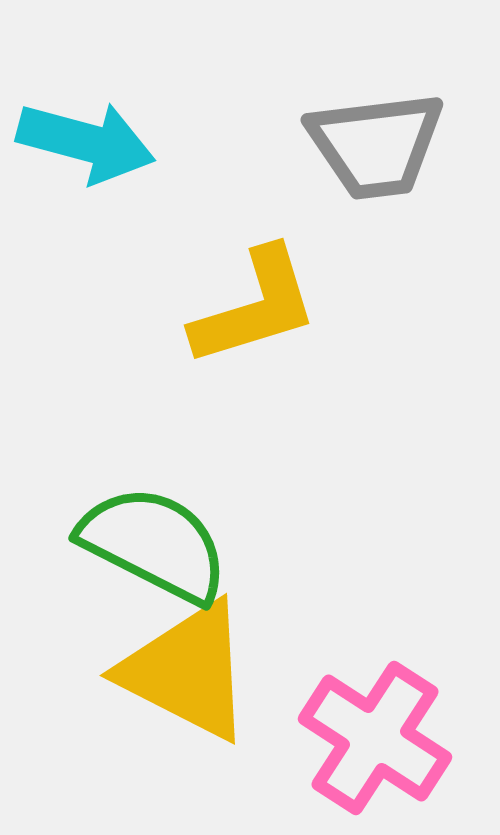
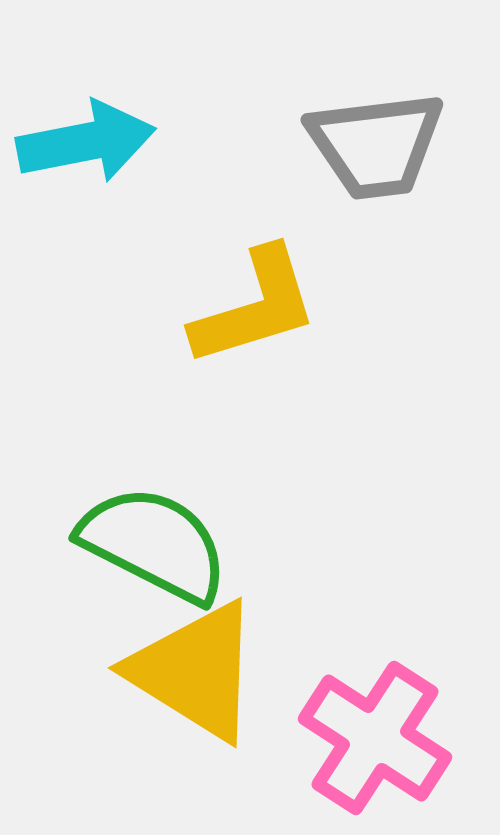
cyan arrow: rotated 26 degrees counterclockwise
yellow triangle: moved 8 px right; rotated 5 degrees clockwise
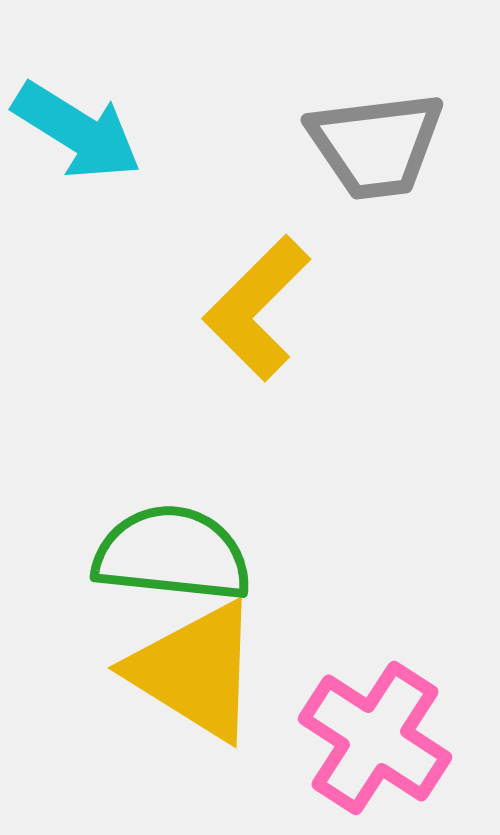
cyan arrow: moved 9 px left, 11 px up; rotated 43 degrees clockwise
yellow L-shape: moved 2 px right, 1 px down; rotated 152 degrees clockwise
green semicircle: moved 18 px right, 10 px down; rotated 21 degrees counterclockwise
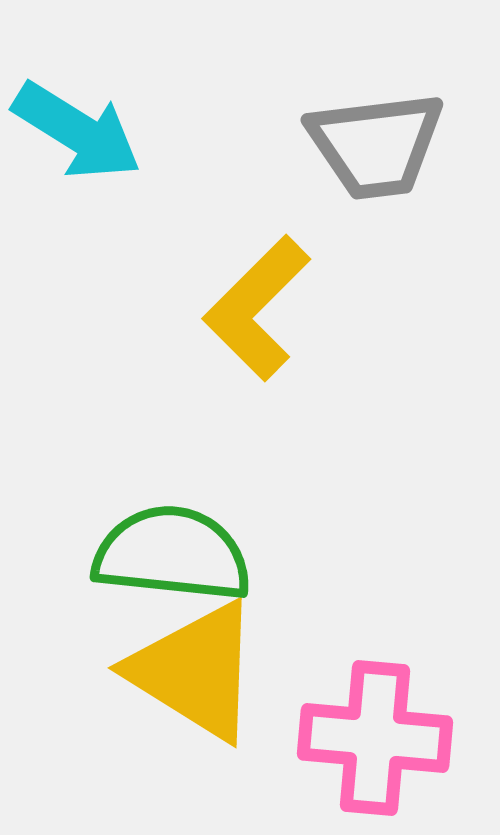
pink cross: rotated 28 degrees counterclockwise
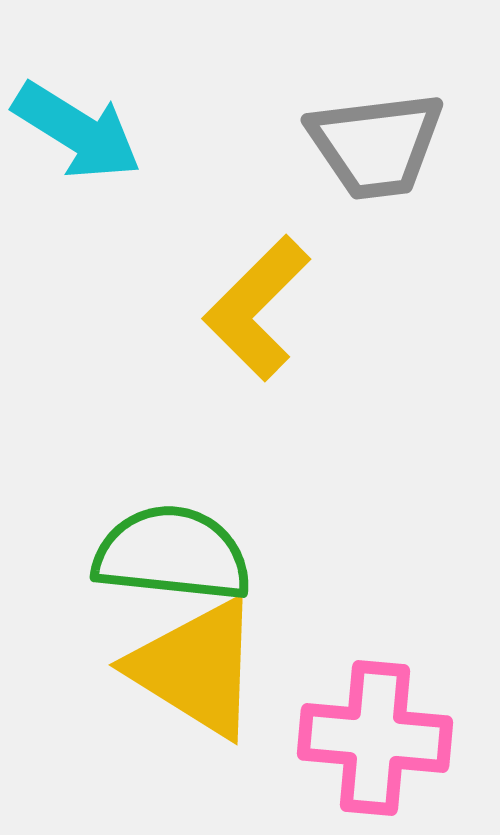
yellow triangle: moved 1 px right, 3 px up
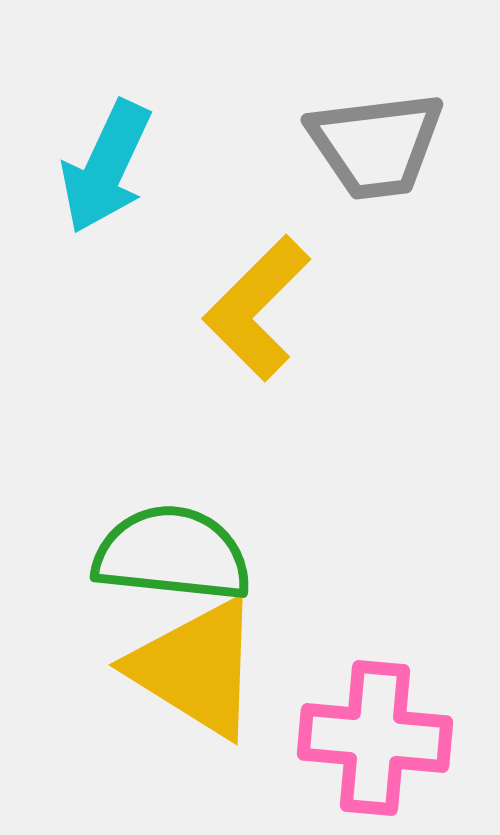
cyan arrow: moved 29 px right, 36 px down; rotated 83 degrees clockwise
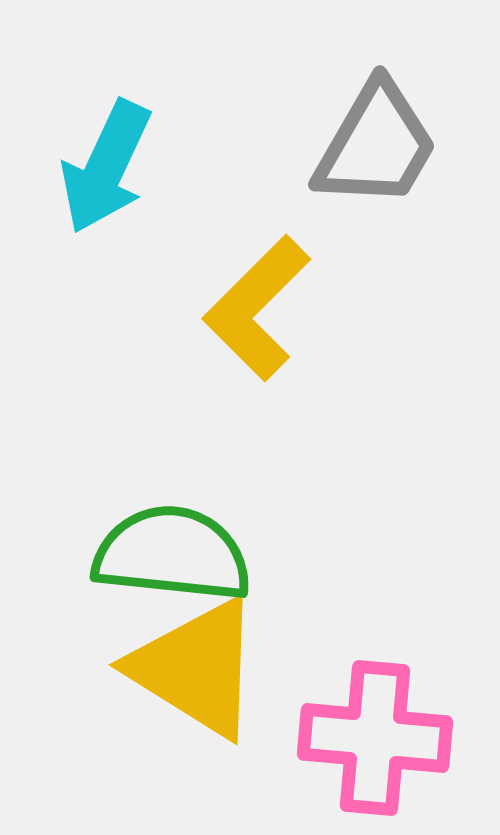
gray trapezoid: rotated 53 degrees counterclockwise
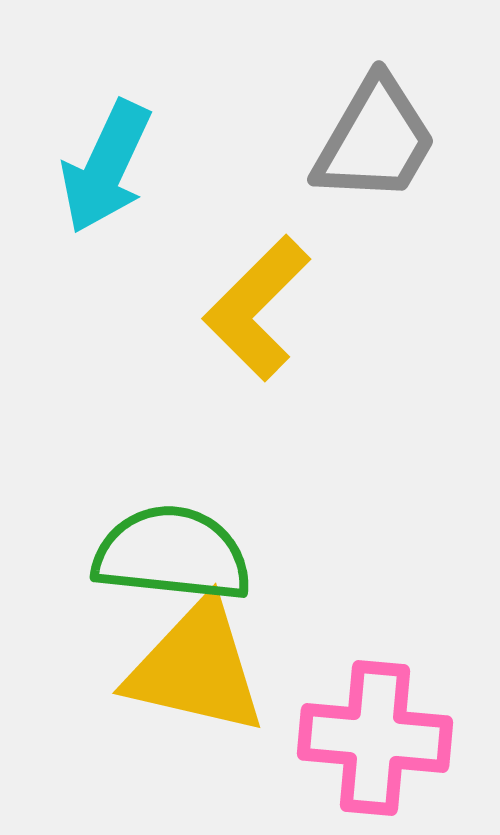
gray trapezoid: moved 1 px left, 5 px up
yellow triangle: rotated 19 degrees counterclockwise
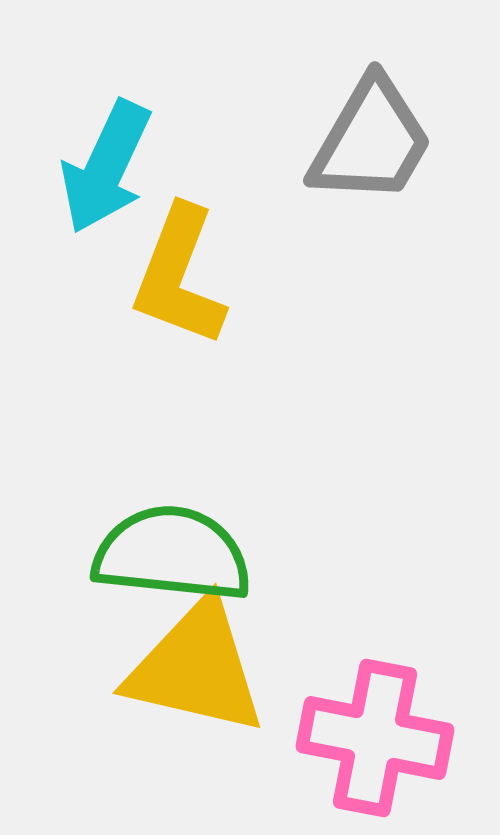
gray trapezoid: moved 4 px left, 1 px down
yellow L-shape: moved 78 px left, 32 px up; rotated 24 degrees counterclockwise
pink cross: rotated 6 degrees clockwise
